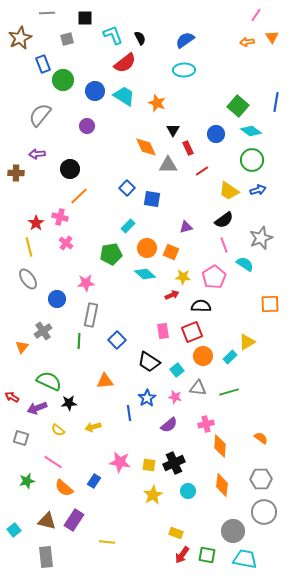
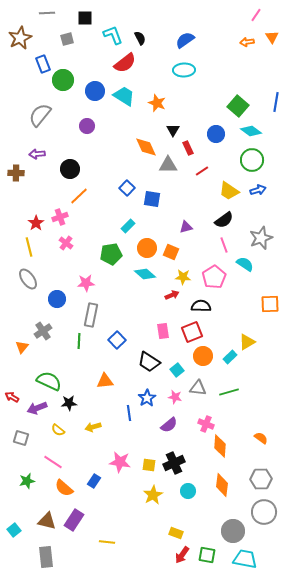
pink cross at (60, 217): rotated 35 degrees counterclockwise
pink cross at (206, 424): rotated 35 degrees clockwise
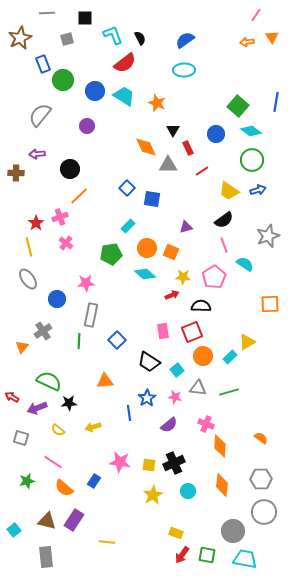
gray star at (261, 238): moved 7 px right, 2 px up
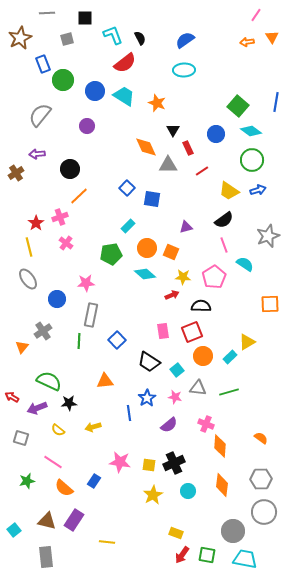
brown cross at (16, 173): rotated 35 degrees counterclockwise
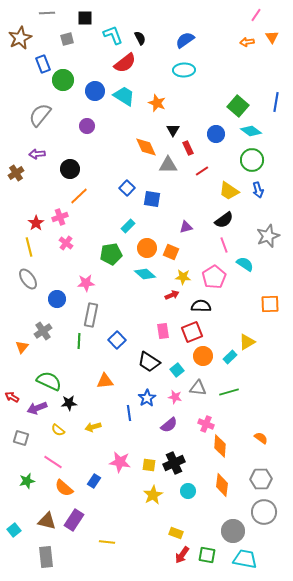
blue arrow at (258, 190): rotated 91 degrees clockwise
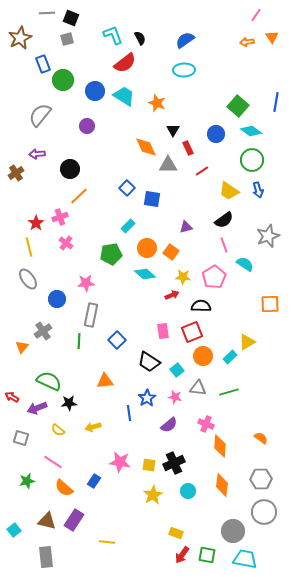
black square at (85, 18): moved 14 px left; rotated 21 degrees clockwise
orange square at (171, 252): rotated 14 degrees clockwise
